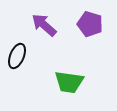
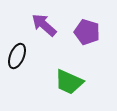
purple pentagon: moved 3 px left, 8 px down
green trapezoid: rotated 16 degrees clockwise
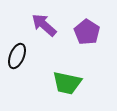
purple pentagon: rotated 15 degrees clockwise
green trapezoid: moved 2 px left, 1 px down; rotated 12 degrees counterclockwise
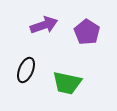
purple arrow: rotated 120 degrees clockwise
black ellipse: moved 9 px right, 14 px down
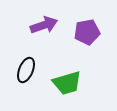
purple pentagon: rotated 30 degrees clockwise
green trapezoid: rotated 28 degrees counterclockwise
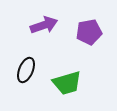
purple pentagon: moved 2 px right
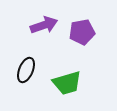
purple pentagon: moved 7 px left
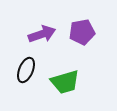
purple arrow: moved 2 px left, 9 px down
green trapezoid: moved 2 px left, 1 px up
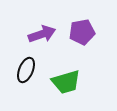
green trapezoid: moved 1 px right
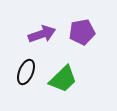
black ellipse: moved 2 px down
green trapezoid: moved 3 px left, 3 px up; rotated 28 degrees counterclockwise
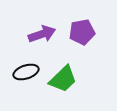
black ellipse: rotated 50 degrees clockwise
